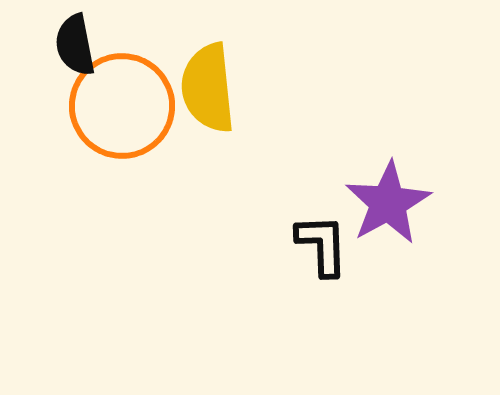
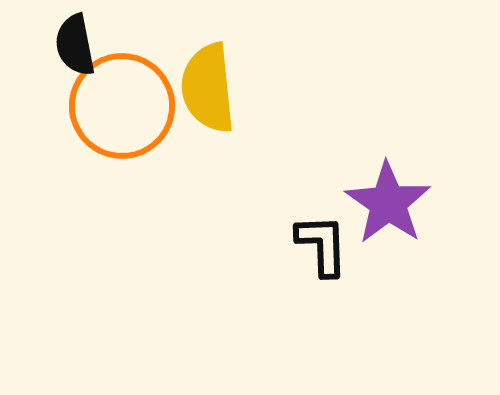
purple star: rotated 8 degrees counterclockwise
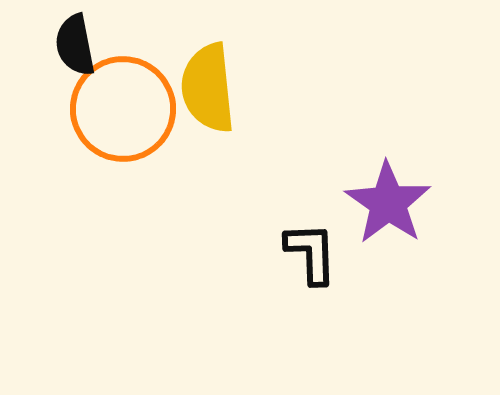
orange circle: moved 1 px right, 3 px down
black L-shape: moved 11 px left, 8 px down
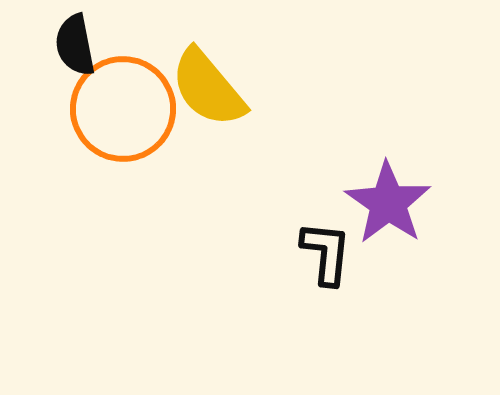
yellow semicircle: rotated 34 degrees counterclockwise
black L-shape: moved 15 px right; rotated 8 degrees clockwise
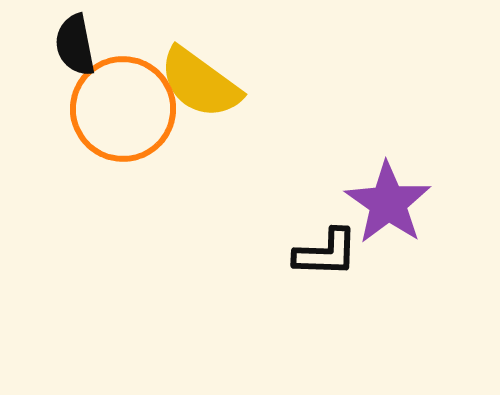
yellow semicircle: moved 8 px left, 5 px up; rotated 14 degrees counterclockwise
black L-shape: rotated 86 degrees clockwise
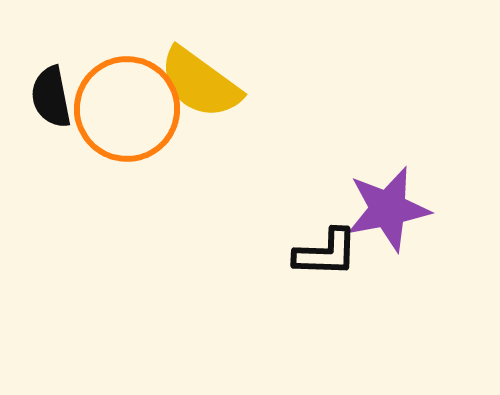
black semicircle: moved 24 px left, 52 px down
orange circle: moved 4 px right
purple star: moved 6 px down; rotated 26 degrees clockwise
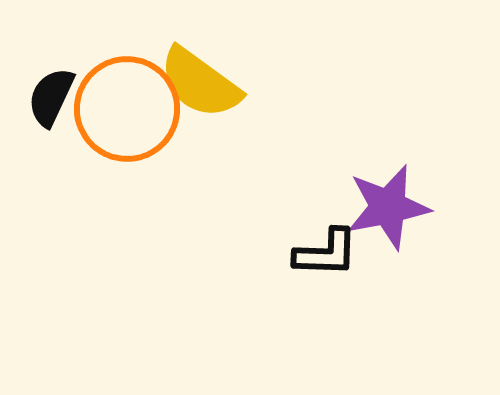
black semicircle: rotated 36 degrees clockwise
purple star: moved 2 px up
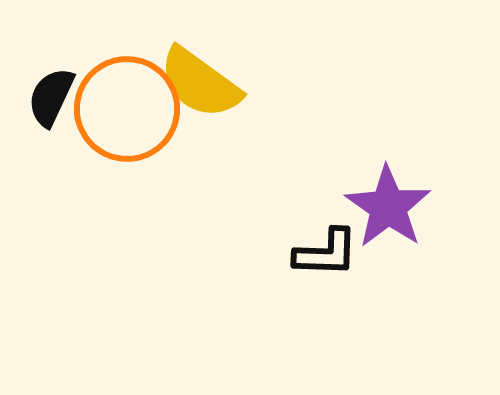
purple star: rotated 26 degrees counterclockwise
